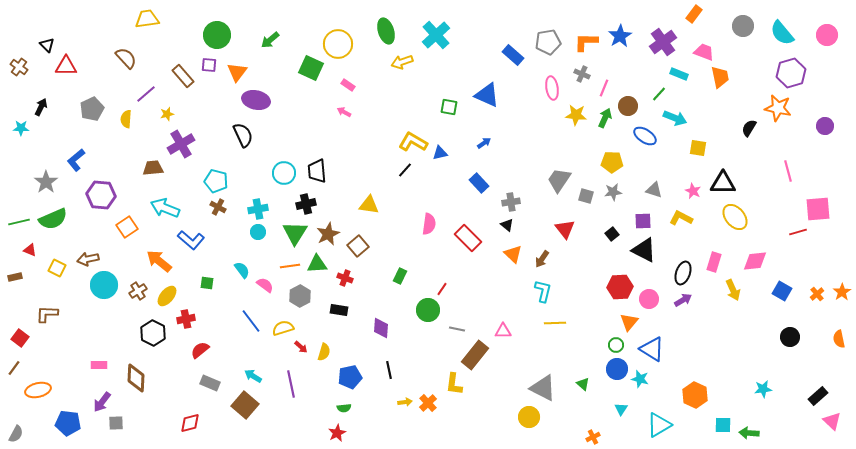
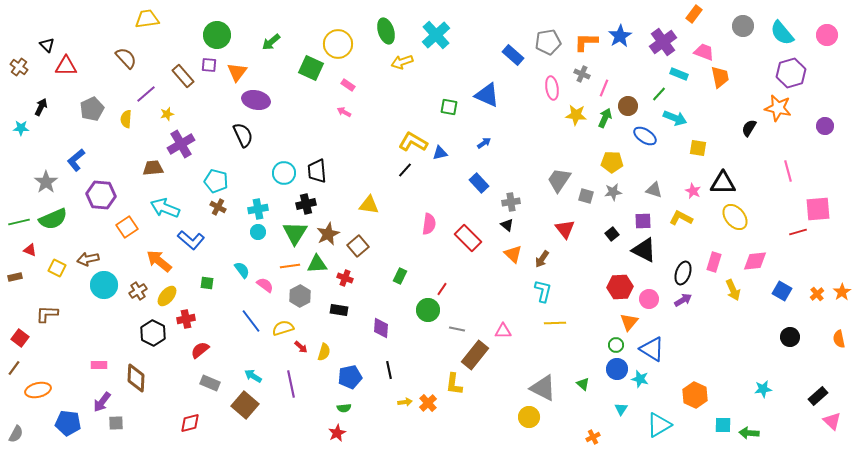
green arrow at (270, 40): moved 1 px right, 2 px down
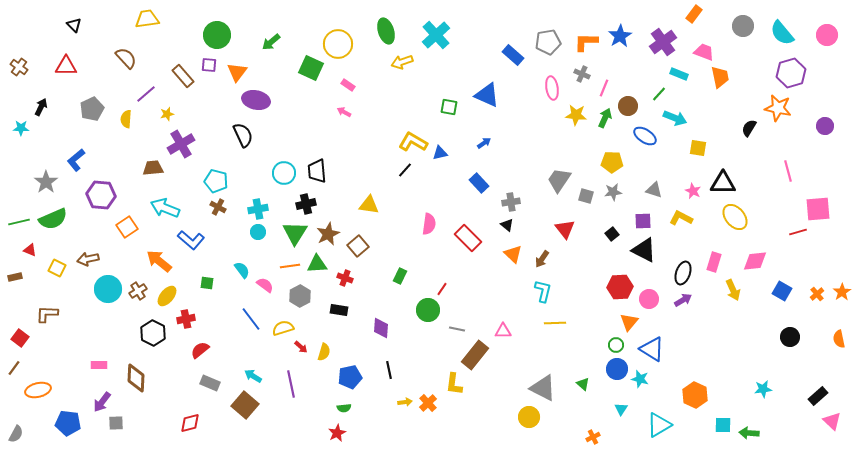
black triangle at (47, 45): moved 27 px right, 20 px up
cyan circle at (104, 285): moved 4 px right, 4 px down
blue line at (251, 321): moved 2 px up
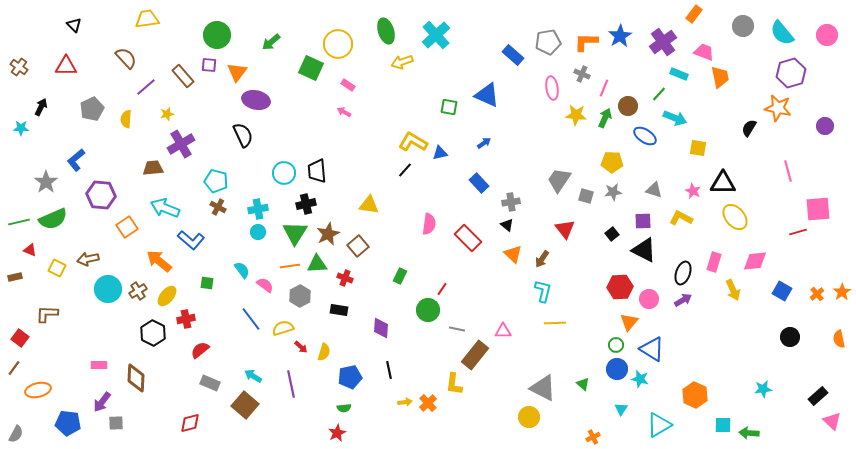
purple line at (146, 94): moved 7 px up
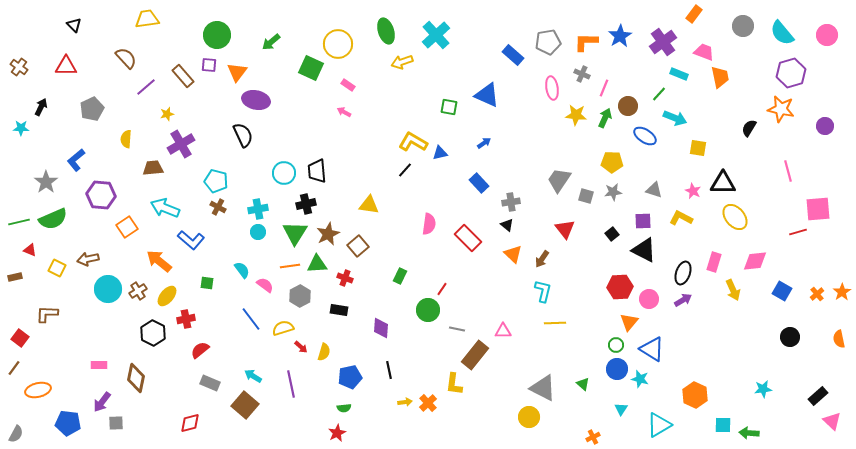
orange star at (778, 108): moved 3 px right, 1 px down
yellow semicircle at (126, 119): moved 20 px down
brown diamond at (136, 378): rotated 8 degrees clockwise
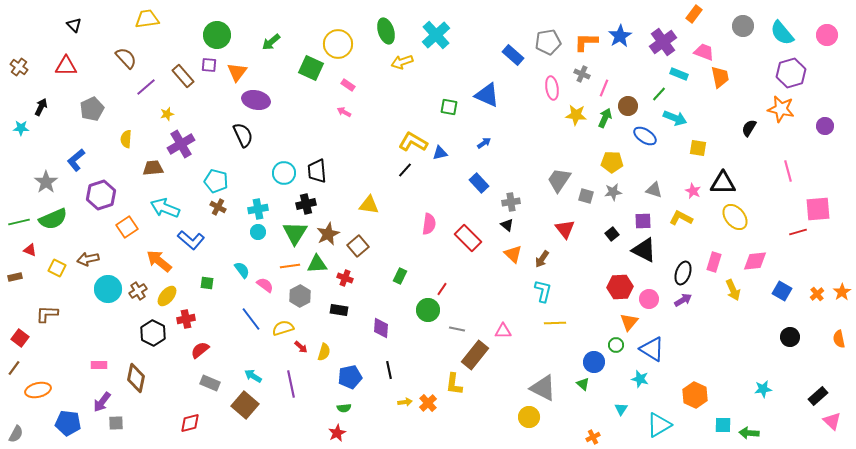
purple hexagon at (101, 195): rotated 24 degrees counterclockwise
blue circle at (617, 369): moved 23 px left, 7 px up
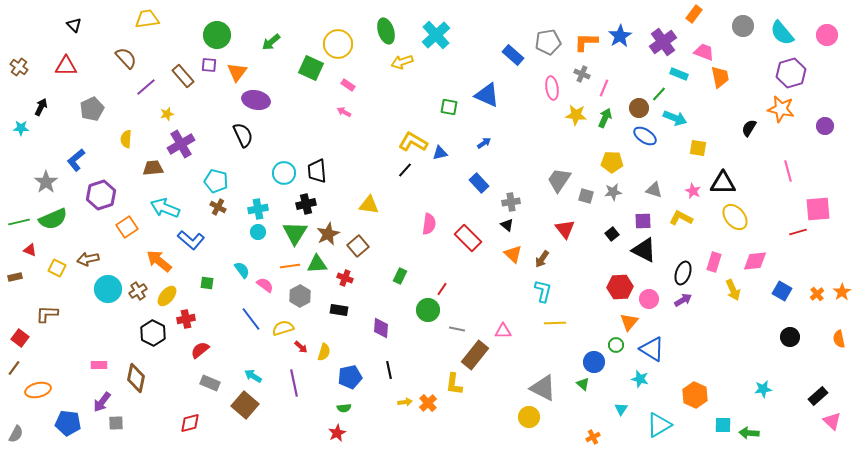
brown circle at (628, 106): moved 11 px right, 2 px down
purple line at (291, 384): moved 3 px right, 1 px up
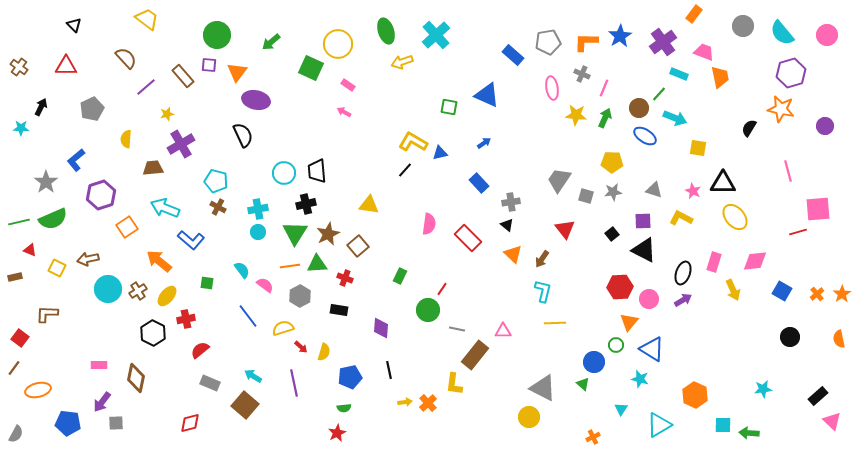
yellow trapezoid at (147, 19): rotated 45 degrees clockwise
orange star at (842, 292): moved 2 px down
blue line at (251, 319): moved 3 px left, 3 px up
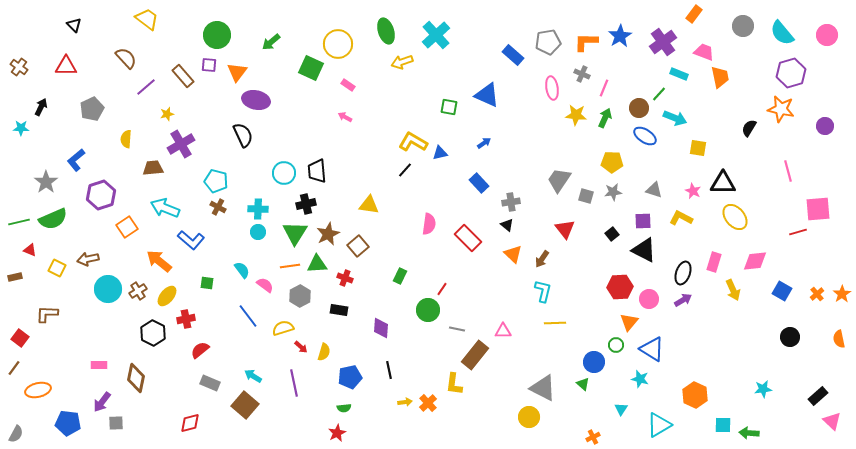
pink arrow at (344, 112): moved 1 px right, 5 px down
cyan cross at (258, 209): rotated 12 degrees clockwise
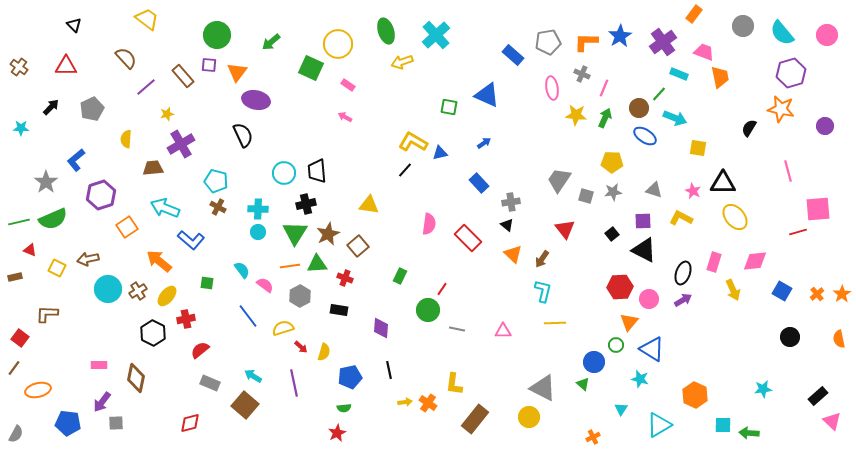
black arrow at (41, 107): moved 10 px right; rotated 18 degrees clockwise
brown rectangle at (475, 355): moved 64 px down
orange cross at (428, 403): rotated 12 degrees counterclockwise
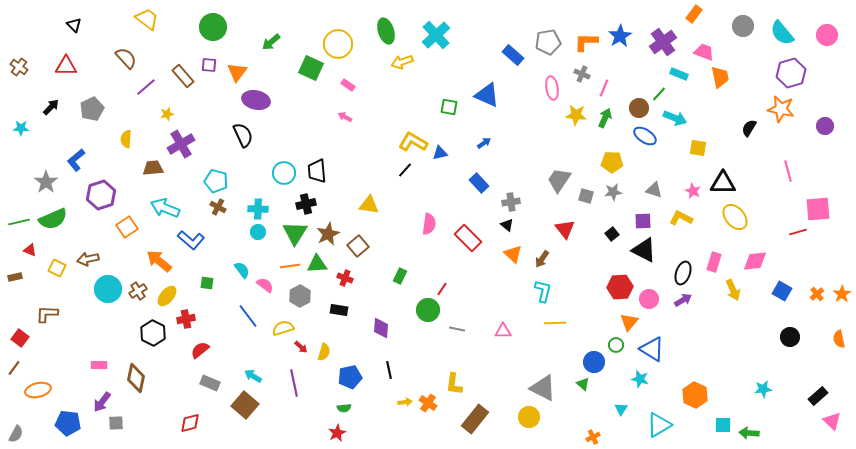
green circle at (217, 35): moved 4 px left, 8 px up
